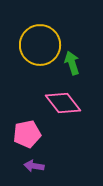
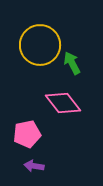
green arrow: rotated 10 degrees counterclockwise
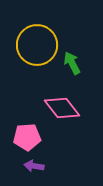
yellow circle: moved 3 px left
pink diamond: moved 1 px left, 5 px down
pink pentagon: moved 3 px down; rotated 8 degrees clockwise
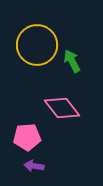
green arrow: moved 2 px up
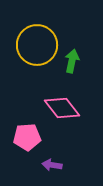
green arrow: rotated 40 degrees clockwise
purple arrow: moved 18 px right, 1 px up
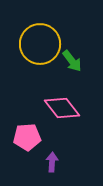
yellow circle: moved 3 px right, 1 px up
green arrow: rotated 130 degrees clockwise
purple arrow: moved 3 px up; rotated 84 degrees clockwise
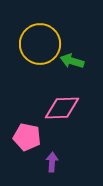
green arrow: rotated 145 degrees clockwise
pink diamond: rotated 54 degrees counterclockwise
pink pentagon: rotated 16 degrees clockwise
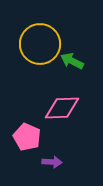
green arrow: rotated 10 degrees clockwise
pink pentagon: rotated 12 degrees clockwise
purple arrow: rotated 90 degrees clockwise
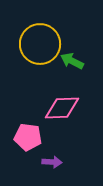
pink pentagon: moved 1 px right; rotated 16 degrees counterclockwise
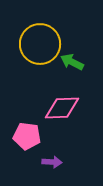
green arrow: moved 1 px down
pink pentagon: moved 1 px left, 1 px up
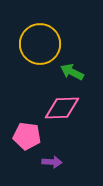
green arrow: moved 10 px down
